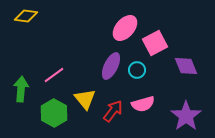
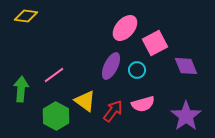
yellow triangle: moved 2 px down; rotated 15 degrees counterclockwise
green hexagon: moved 2 px right, 3 px down
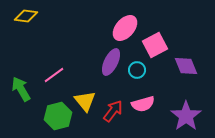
pink square: moved 2 px down
purple ellipse: moved 4 px up
green arrow: rotated 35 degrees counterclockwise
yellow triangle: rotated 15 degrees clockwise
green hexagon: moved 2 px right; rotated 16 degrees clockwise
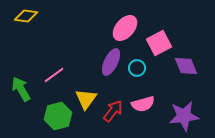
pink square: moved 4 px right, 2 px up
cyan circle: moved 2 px up
yellow triangle: moved 1 px right, 2 px up; rotated 15 degrees clockwise
purple star: moved 2 px left; rotated 28 degrees clockwise
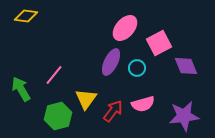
pink line: rotated 15 degrees counterclockwise
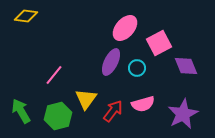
green arrow: moved 22 px down
purple star: moved 1 px left, 2 px up; rotated 20 degrees counterclockwise
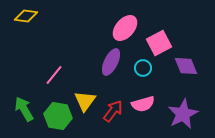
cyan circle: moved 6 px right
yellow triangle: moved 1 px left, 2 px down
green arrow: moved 3 px right, 2 px up
green hexagon: rotated 24 degrees clockwise
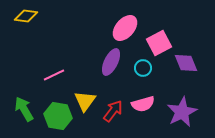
purple diamond: moved 3 px up
pink line: rotated 25 degrees clockwise
purple star: moved 1 px left, 2 px up
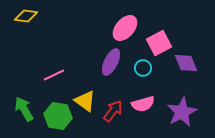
yellow triangle: rotated 30 degrees counterclockwise
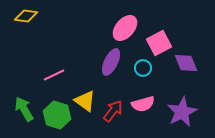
green hexagon: moved 1 px left, 1 px up; rotated 8 degrees clockwise
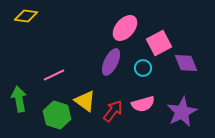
green arrow: moved 5 px left, 10 px up; rotated 20 degrees clockwise
